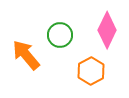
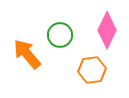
orange arrow: moved 1 px right, 1 px up
orange hexagon: moved 1 px right, 1 px up; rotated 20 degrees clockwise
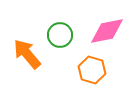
pink diamond: moved 1 px down; rotated 54 degrees clockwise
orange hexagon: rotated 24 degrees clockwise
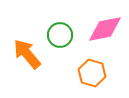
pink diamond: moved 2 px left, 2 px up
orange hexagon: moved 3 px down
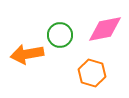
orange arrow: rotated 60 degrees counterclockwise
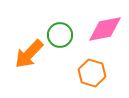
orange arrow: moved 2 px right; rotated 36 degrees counterclockwise
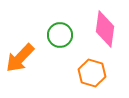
pink diamond: rotated 72 degrees counterclockwise
orange arrow: moved 9 px left, 4 px down
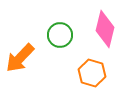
pink diamond: rotated 6 degrees clockwise
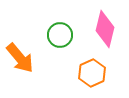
orange arrow: rotated 84 degrees counterclockwise
orange hexagon: rotated 20 degrees clockwise
